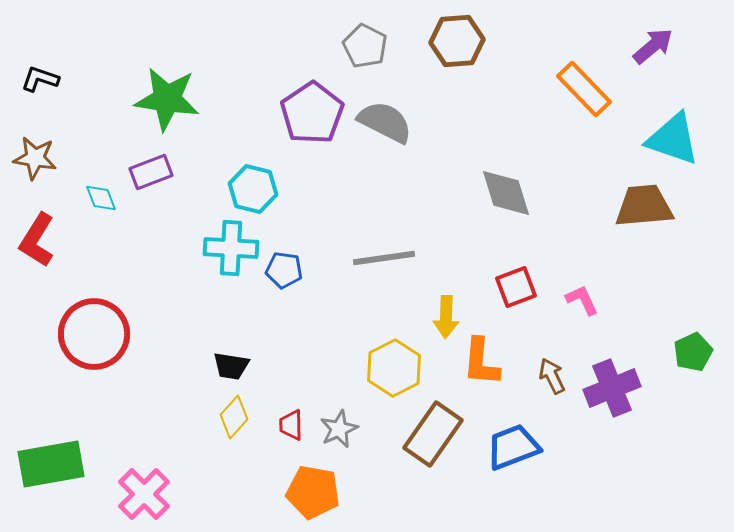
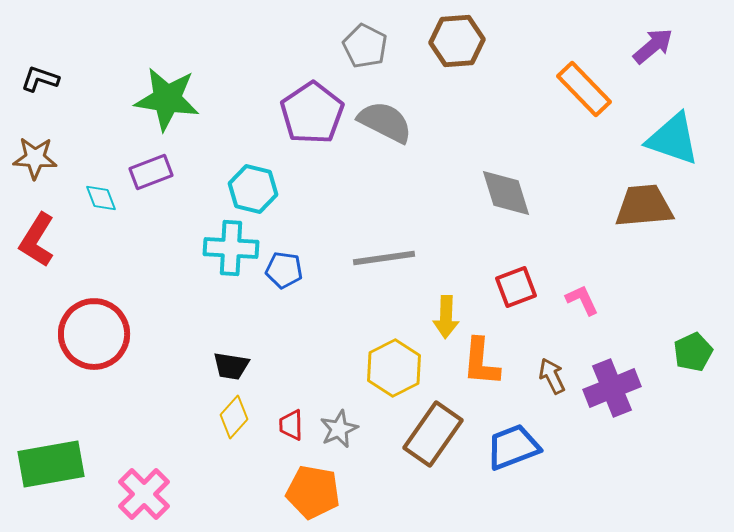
brown star: rotated 6 degrees counterclockwise
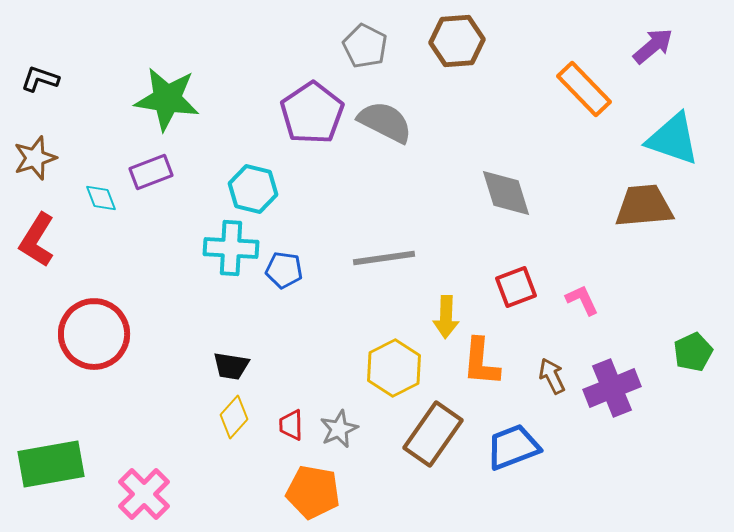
brown star: rotated 21 degrees counterclockwise
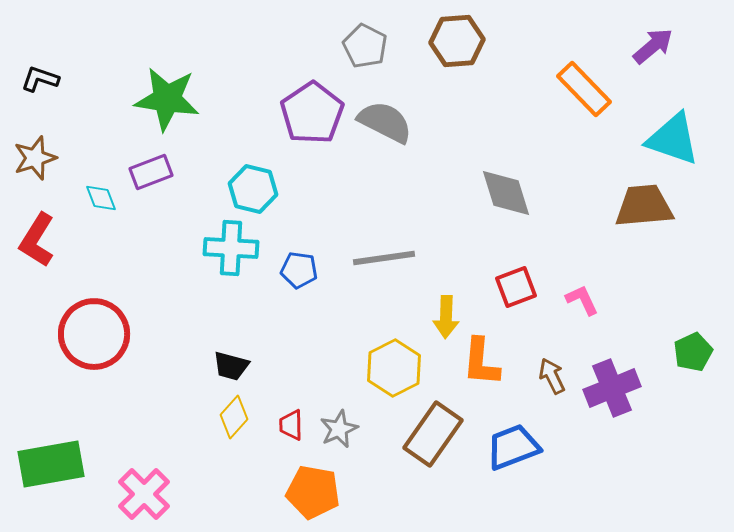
blue pentagon: moved 15 px right
black trapezoid: rotated 6 degrees clockwise
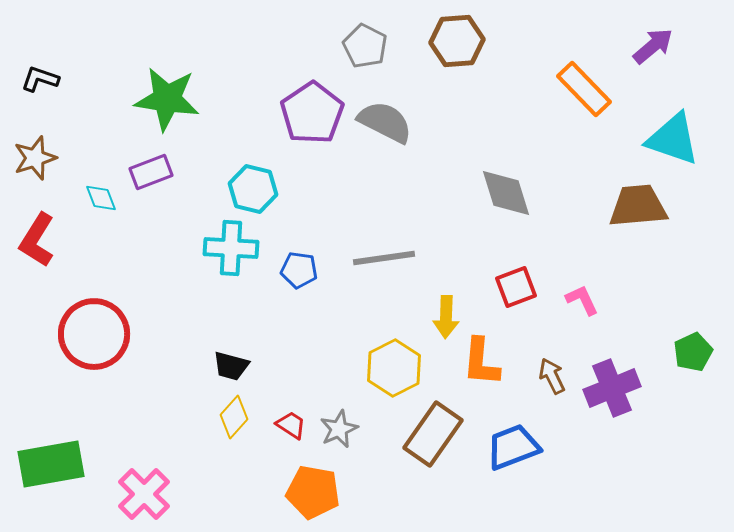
brown trapezoid: moved 6 px left
red trapezoid: rotated 124 degrees clockwise
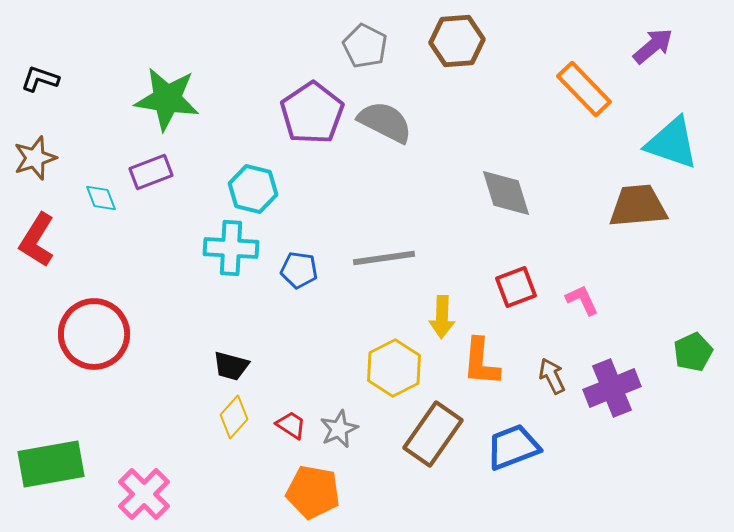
cyan triangle: moved 1 px left, 4 px down
yellow arrow: moved 4 px left
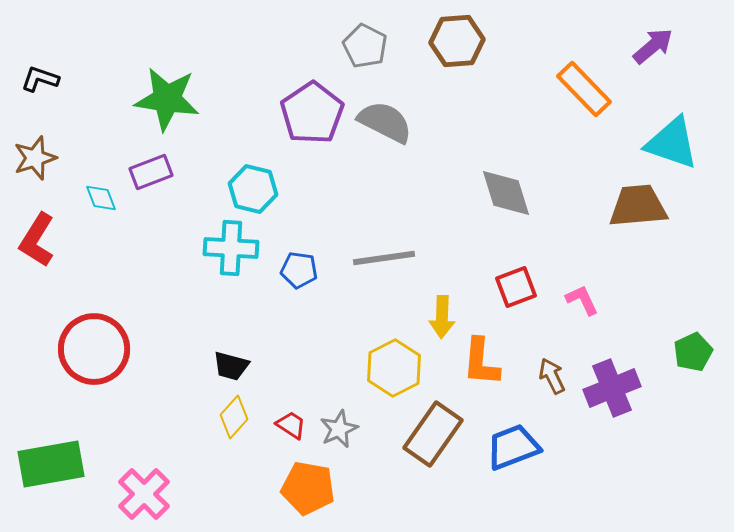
red circle: moved 15 px down
orange pentagon: moved 5 px left, 4 px up
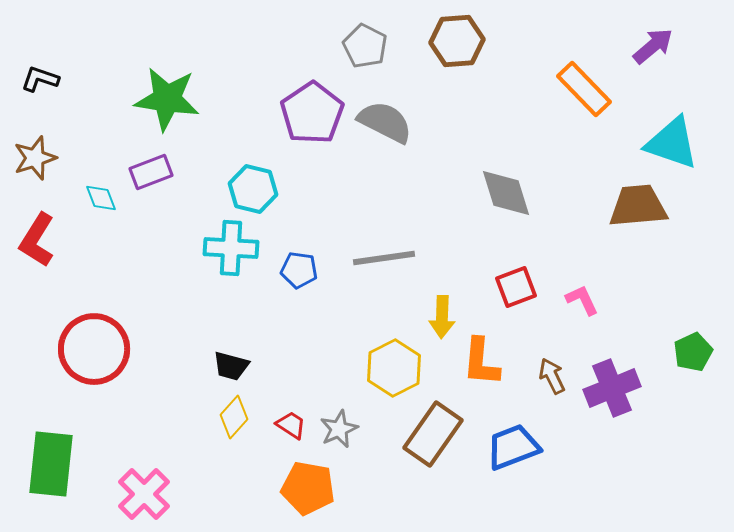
green rectangle: rotated 74 degrees counterclockwise
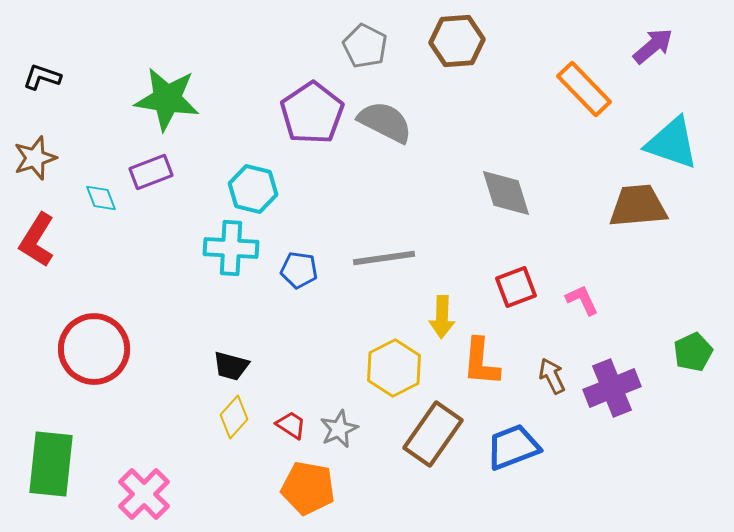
black L-shape: moved 2 px right, 2 px up
